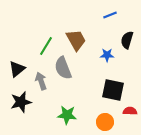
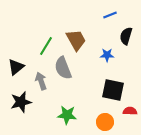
black semicircle: moved 1 px left, 4 px up
black triangle: moved 1 px left, 2 px up
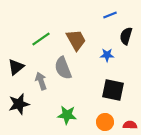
green line: moved 5 px left, 7 px up; rotated 24 degrees clockwise
black star: moved 2 px left, 2 px down
red semicircle: moved 14 px down
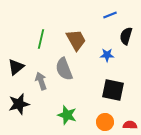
green line: rotated 42 degrees counterclockwise
gray semicircle: moved 1 px right, 1 px down
green star: rotated 12 degrees clockwise
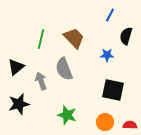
blue line: rotated 40 degrees counterclockwise
brown trapezoid: moved 2 px left, 2 px up; rotated 15 degrees counterclockwise
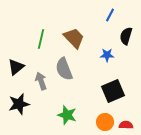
black square: moved 1 px down; rotated 35 degrees counterclockwise
red semicircle: moved 4 px left
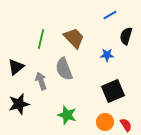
blue line: rotated 32 degrees clockwise
red semicircle: rotated 56 degrees clockwise
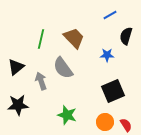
gray semicircle: moved 1 px left, 1 px up; rotated 15 degrees counterclockwise
black star: moved 1 px left, 1 px down; rotated 10 degrees clockwise
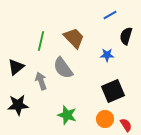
green line: moved 2 px down
orange circle: moved 3 px up
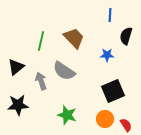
blue line: rotated 56 degrees counterclockwise
gray semicircle: moved 1 px right, 3 px down; rotated 20 degrees counterclockwise
